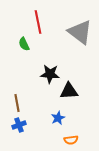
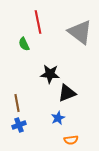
black triangle: moved 2 px left, 2 px down; rotated 18 degrees counterclockwise
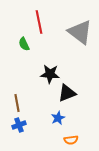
red line: moved 1 px right
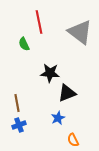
black star: moved 1 px up
orange semicircle: moved 2 px right; rotated 72 degrees clockwise
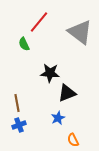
red line: rotated 50 degrees clockwise
